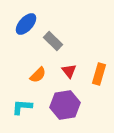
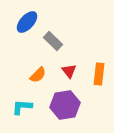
blue ellipse: moved 1 px right, 2 px up
orange rectangle: rotated 10 degrees counterclockwise
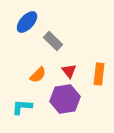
purple hexagon: moved 6 px up
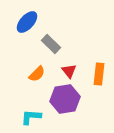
gray rectangle: moved 2 px left, 3 px down
orange semicircle: moved 1 px left, 1 px up
cyan L-shape: moved 9 px right, 10 px down
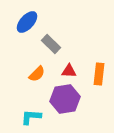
red triangle: rotated 49 degrees counterclockwise
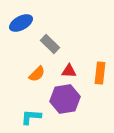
blue ellipse: moved 6 px left, 1 px down; rotated 20 degrees clockwise
gray rectangle: moved 1 px left
orange rectangle: moved 1 px right, 1 px up
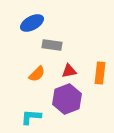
blue ellipse: moved 11 px right
gray rectangle: moved 2 px right, 1 px down; rotated 36 degrees counterclockwise
red triangle: rotated 14 degrees counterclockwise
purple hexagon: moved 2 px right; rotated 12 degrees counterclockwise
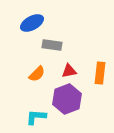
cyan L-shape: moved 5 px right
